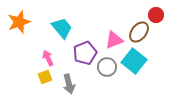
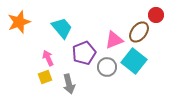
purple pentagon: moved 1 px left
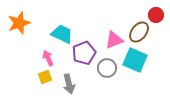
orange star: moved 1 px down
cyan trapezoid: moved 6 px down; rotated 25 degrees counterclockwise
cyan square: moved 1 px right, 1 px up; rotated 15 degrees counterclockwise
gray circle: moved 1 px down
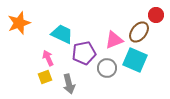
purple pentagon: rotated 10 degrees clockwise
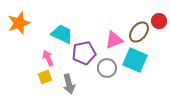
red circle: moved 3 px right, 6 px down
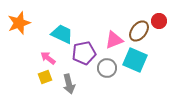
brown ellipse: moved 1 px up
pink arrow: rotated 28 degrees counterclockwise
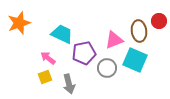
brown ellipse: rotated 45 degrees counterclockwise
